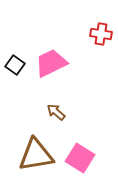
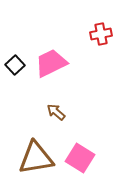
red cross: rotated 20 degrees counterclockwise
black square: rotated 12 degrees clockwise
brown triangle: moved 3 px down
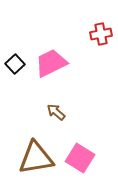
black square: moved 1 px up
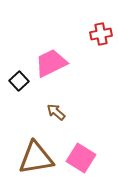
black square: moved 4 px right, 17 px down
pink square: moved 1 px right
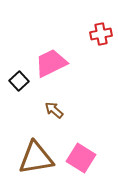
brown arrow: moved 2 px left, 2 px up
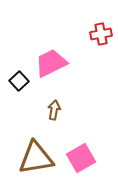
brown arrow: rotated 60 degrees clockwise
pink square: rotated 28 degrees clockwise
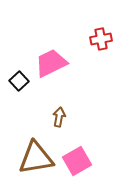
red cross: moved 5 px down
brown arrow: moved 5 px right, 7 px down
pink square: moved 4 px left, 3 px down
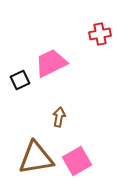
red cross: moved 1 px left, 5 px up
black square: moved 1 px right, 1 px up; rotated 18 degrees clockwise
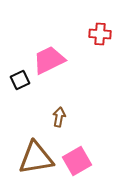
red cross: rotated 15 degrees clockwise
pink trapezoid: moved 2 px left, 3 px up
